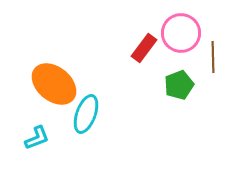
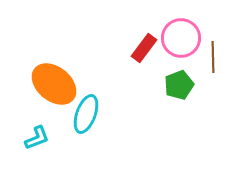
pink circle: moved 5 px down
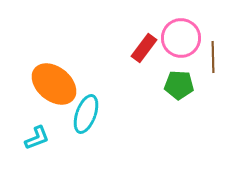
green pentagon: rotated 24 degrees clockwise
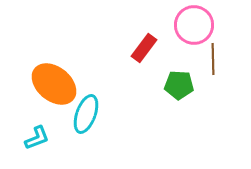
pink circle: moved 13 px right, 13 px up
brown line: moved 2 px down
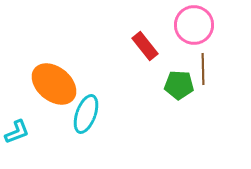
red rectangle: moved 1 px right, 2 px up; rotated 76 degrees counterclockwise
brown line: moved 10 px left, 10 px down
cyan L-shape: moved 20 px left, 6 px up
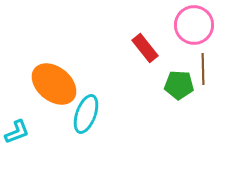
red rectangle: moved 2 px down
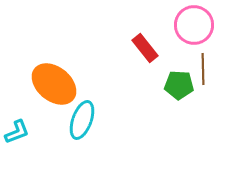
cyan ellipse: moved 4 px left, 6 px down
